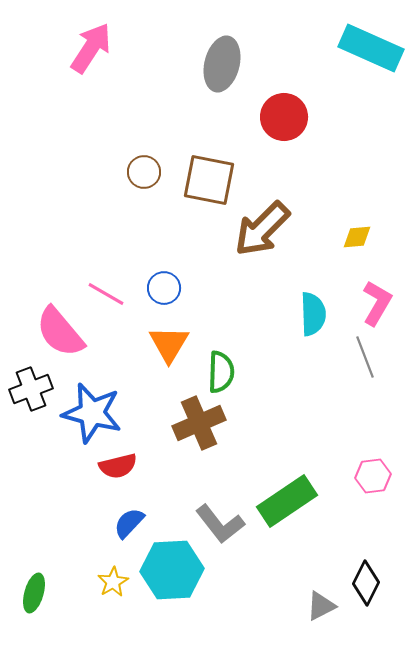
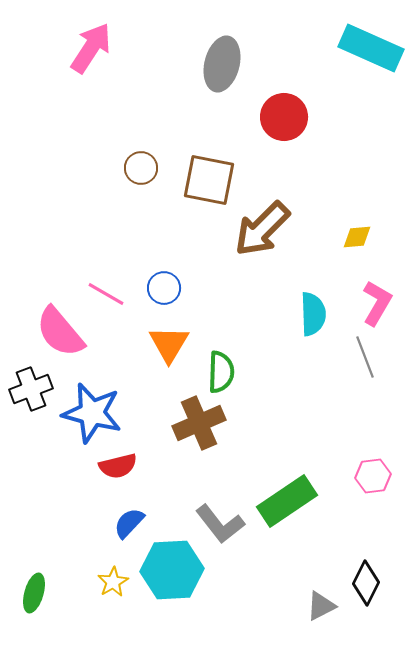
brown circle: moved 3 px left, 4 px up
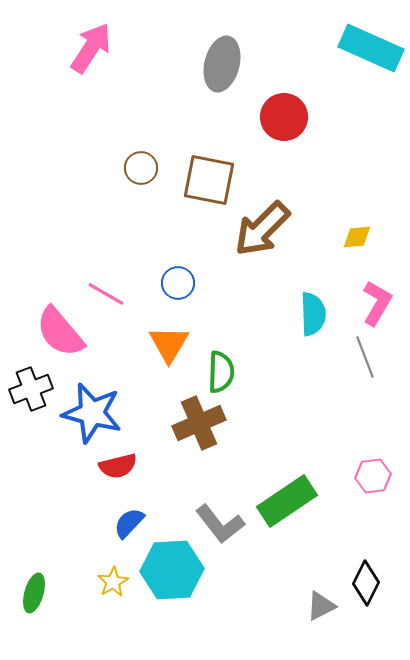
blue circle: moved 14 px right, 5 px up
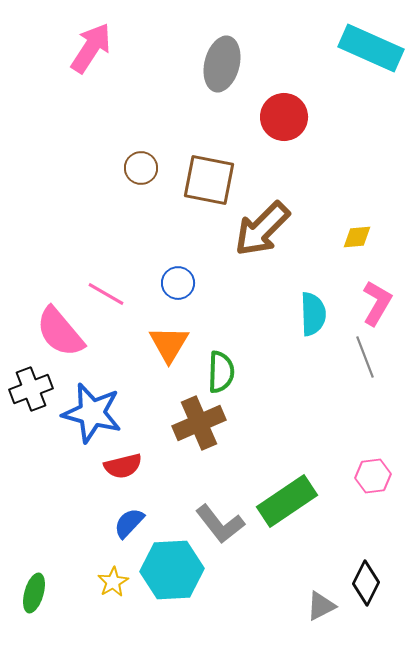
red semicircle: moved 5 px right
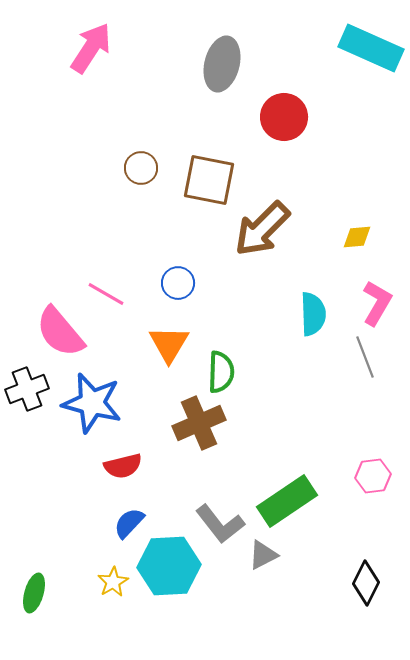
black cross: moved 4 px left
blue star: moved 10 px up
cyan hexagon: moved 3 px left, 4 px up
gray triangle: moved 58 px left, 51 px up
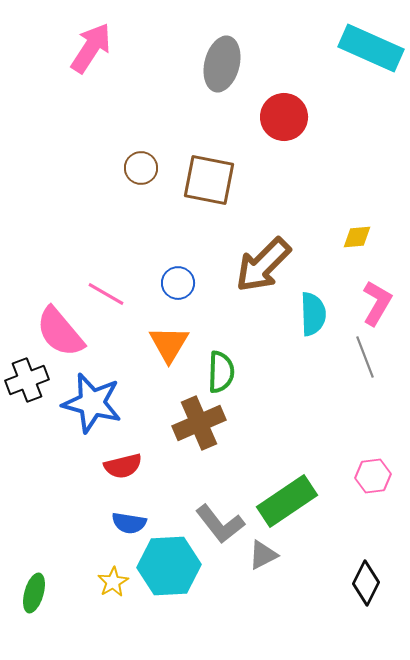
brown arrow: moved 1 px right, 36 px down
black cross: moved 9 px up
blue semicircle: rotated 124 degrees counterclockwise
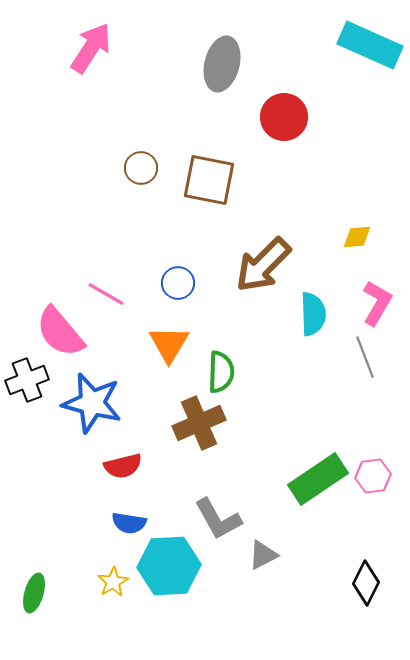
cyan rectangle: moved 1 px left, 3 px up
green rectangle: moved 31 px right, 22 px up
gray L-shape: moved 2 px left, 5 px up; rotated 9 degrees clockwise
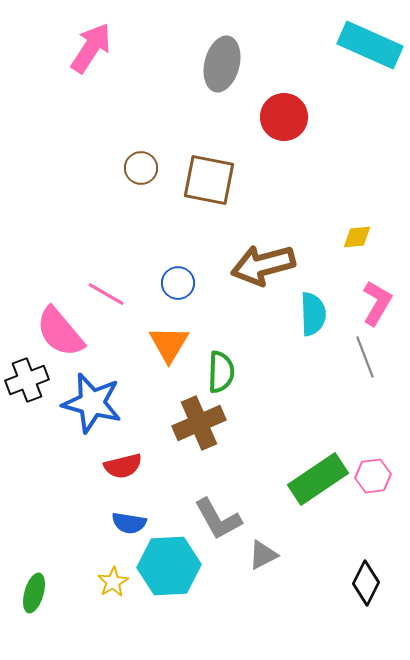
brown arrow: rotated 30 degrees clockwise
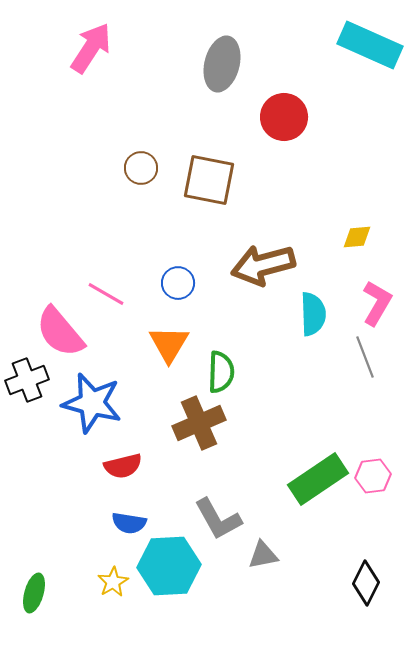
gray triangle: rotated 16 degrees clockwise
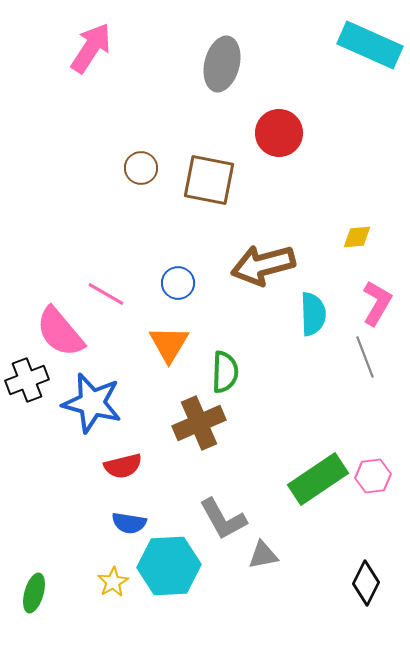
red circle: moved 5 px left, 16 px down
green semicircle: moved 4 px right
gray L-shape: moved 5 px right
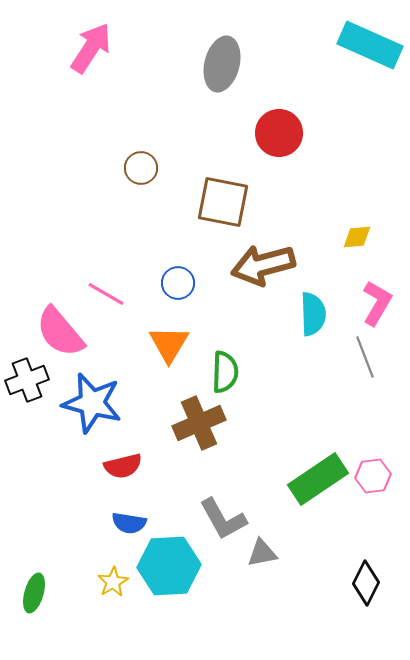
brown square: moved 14 px right, 22 px down
gray triangle: moved 1 px left, 2 px up
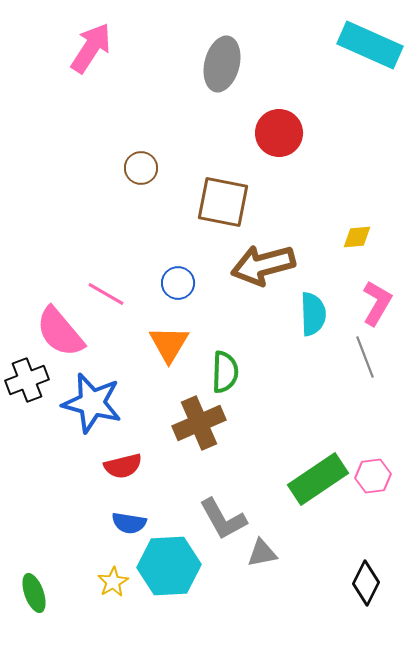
green ellipse: rotated 36 degrees counterclockwise
